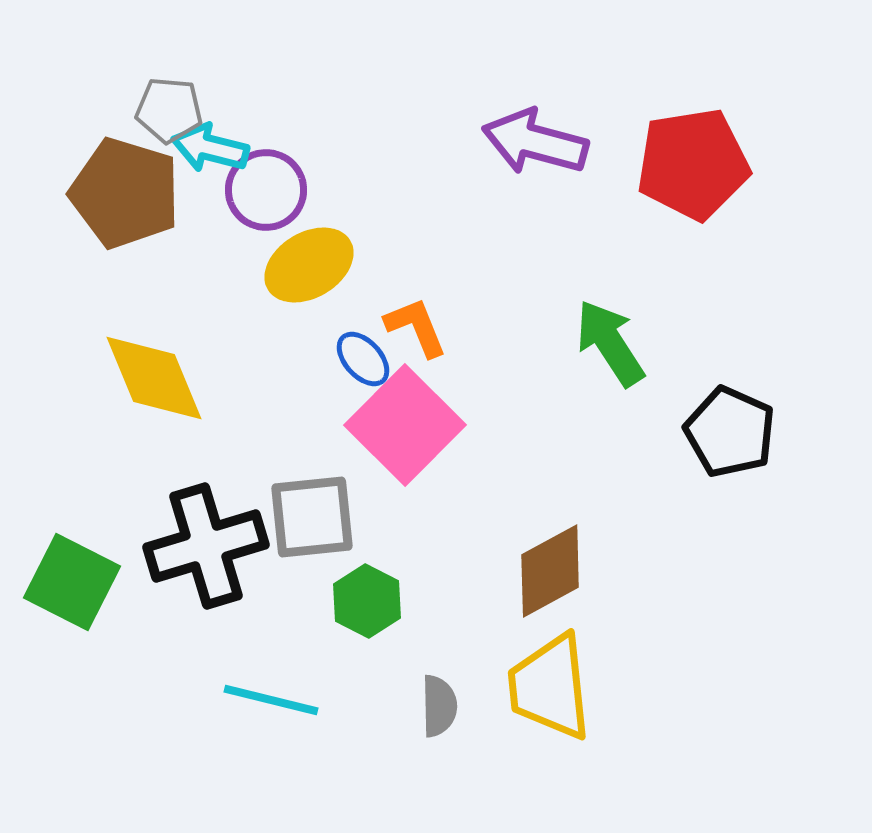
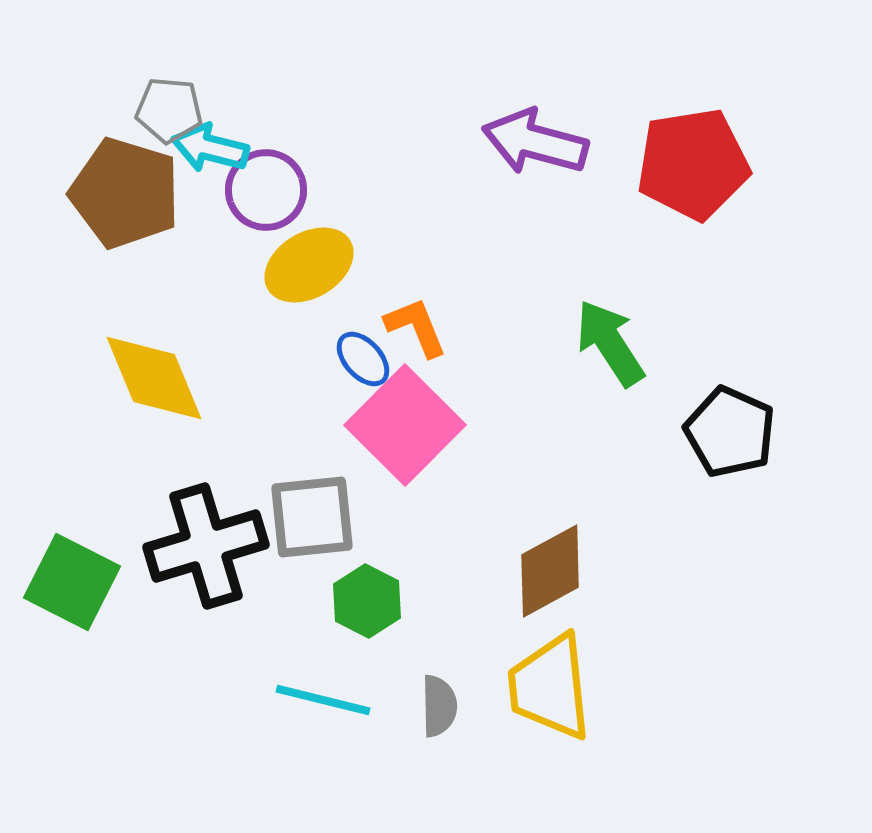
cyan line: moved 52 px right
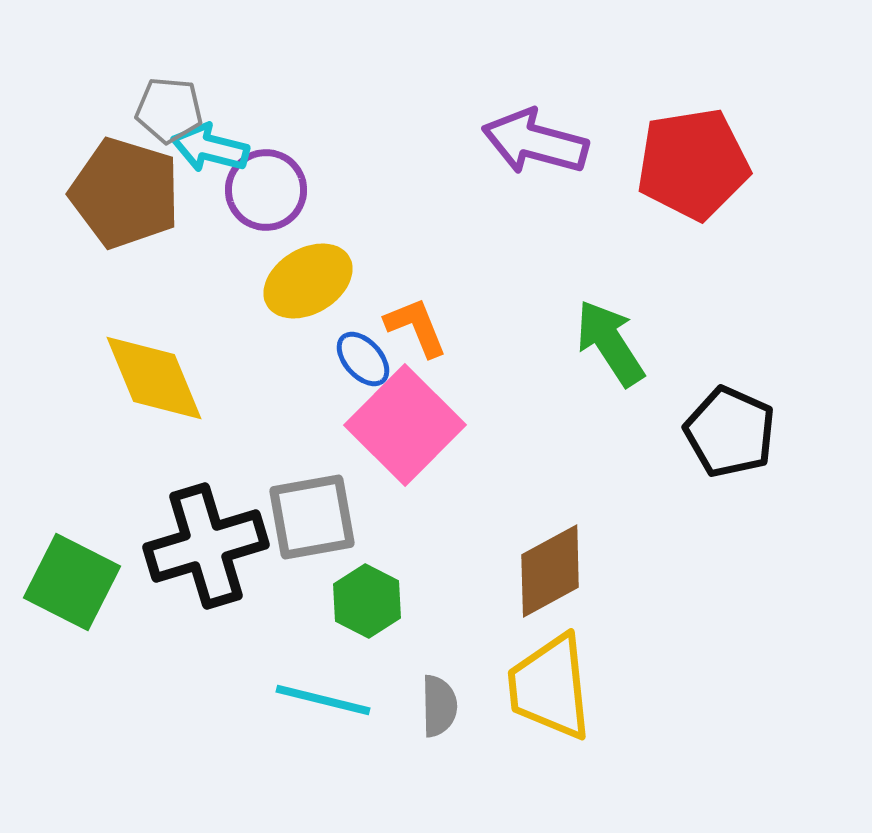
yellow ellipse: moved 1 px left, 16 px down
gray square: rotated 4 degrees counterclockwise
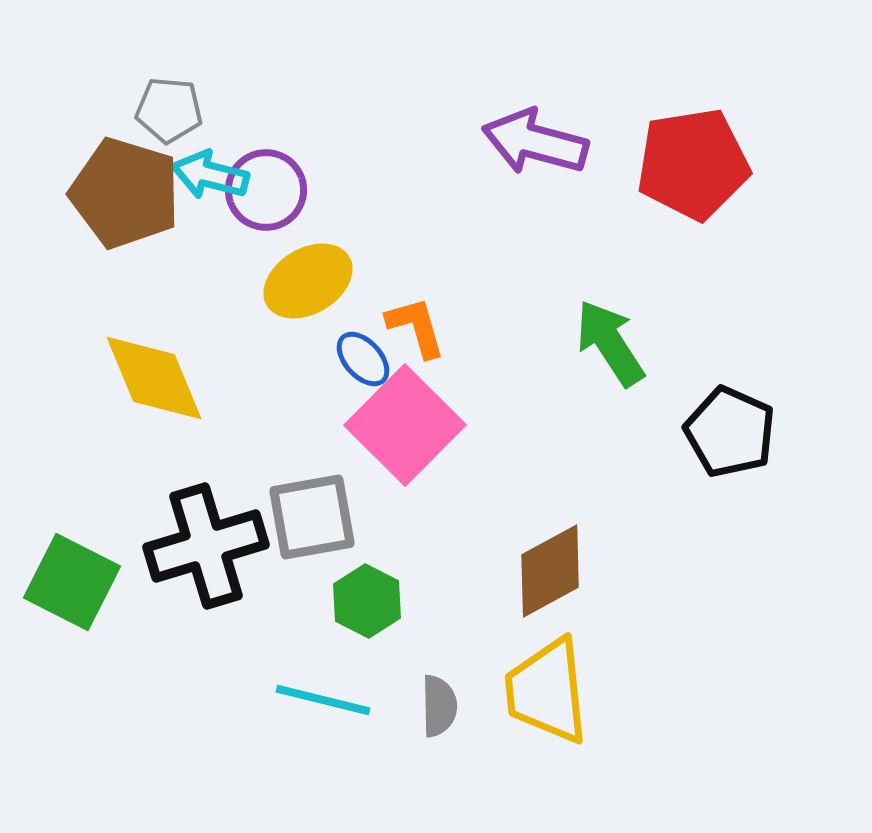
cyan arrow: moved 27 px down
orange L-shape: rotated 6 degrees clockwise
yellow trapezoid: moved 3 px left, 4 px down
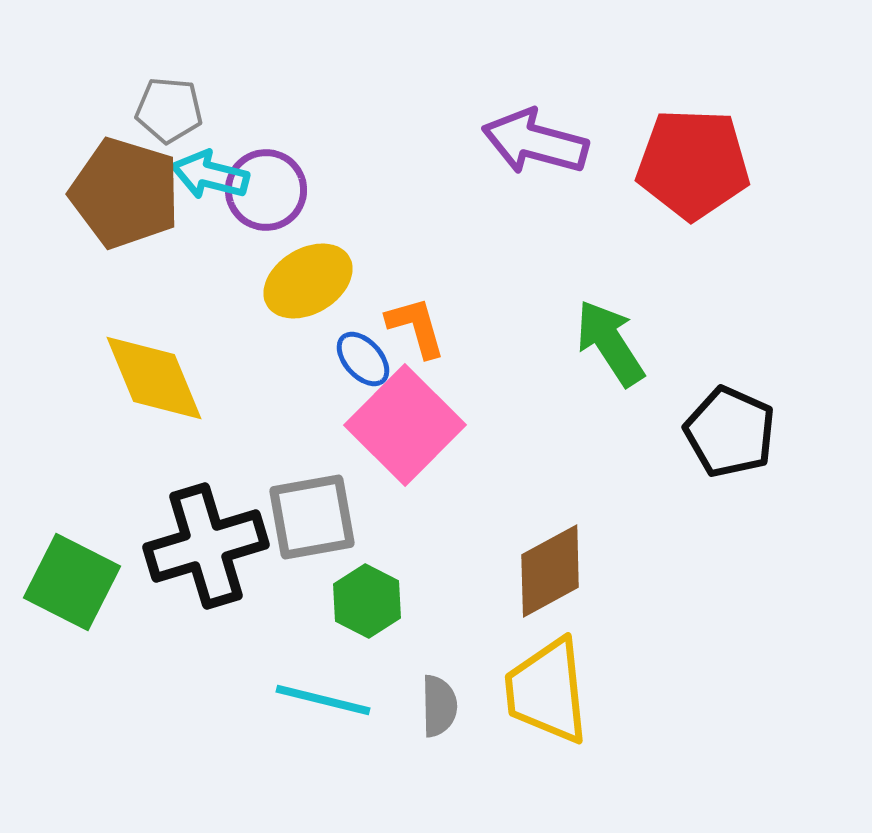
red pentagon: rotated 11 degrees clockwise
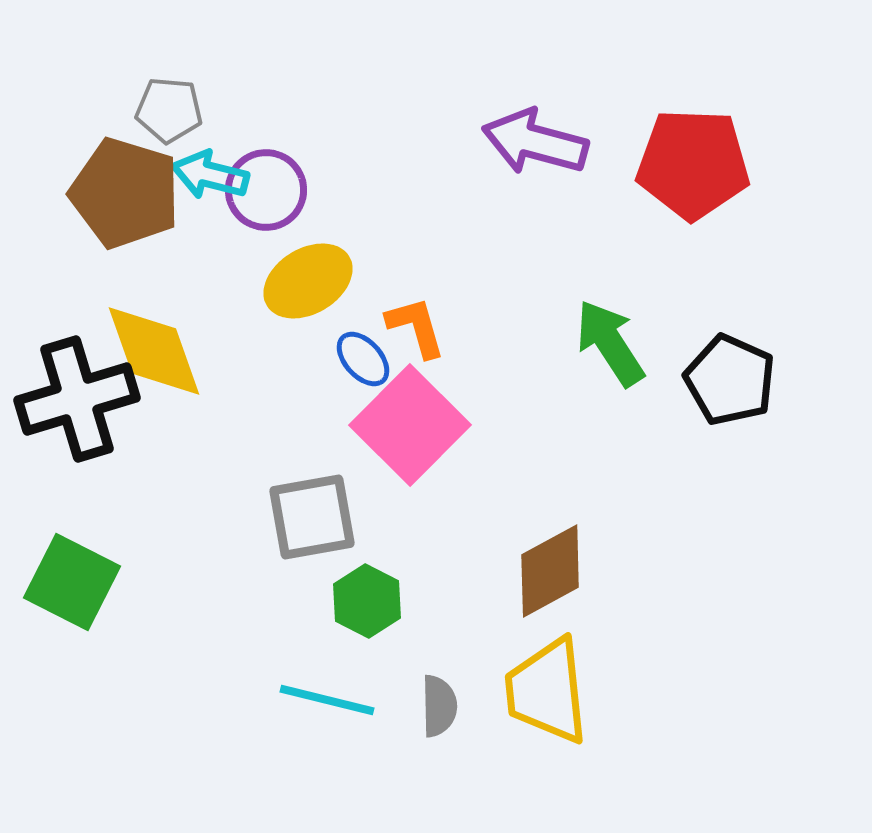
yellow diamond: moved 27 px up; rotated 3 degrees clockwise
pink square: moved 5 px right
black pentagon: moved 52 px up
black cross: moved 129 px left, 147 px up
cyan line: moved 4 px right
